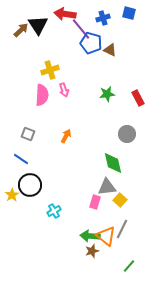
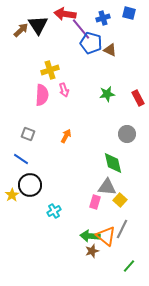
gray triangle: rotated 12 degrees clockwise
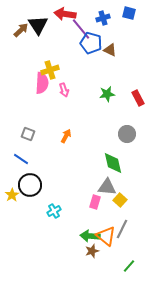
pink semicircle: moved 12 px up
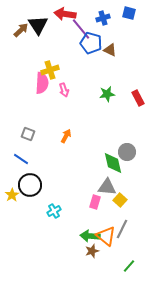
gray circle: moved 18 px down
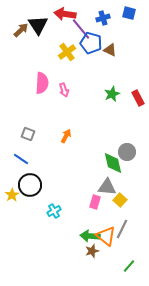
yellow cross: moved 17 px right, 18 px up; rotated 18 degrees counterclockwise
green star: moved 5 px right; rotated 14 degrees counterclockwise
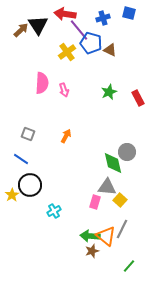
purple line: moved 2 px left, 1 px down
green star: moved 3 px left, 2 px up
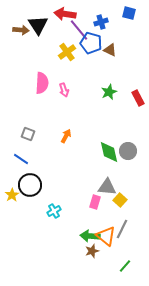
blue cross: moved 2 px left, 4 px down
brown arrow: rotated 49 degrees clockwise
gray circle: moved 1 px right, 1 px up
green diamond: moved 4 px left, 11 px up
green line: moved 4 px left
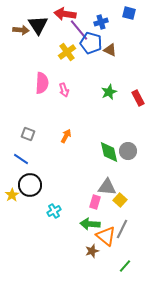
green arrow: moved 12 px up
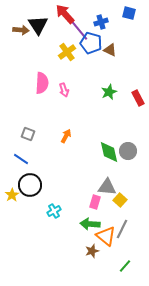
red arrow: rotated 40 degrees clockwise
